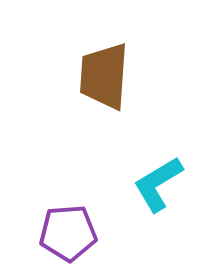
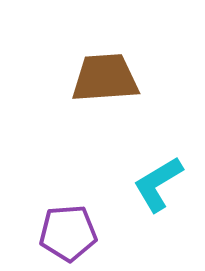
brown trapezoid: moved 1 px right, 2 px down; rotated 82 degrees clockwise
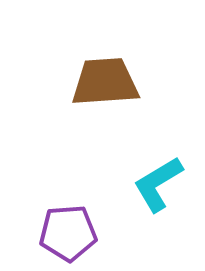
brown trapezoid: moved 4 px down
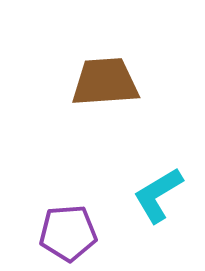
cyan L-shape: moved 11 px down
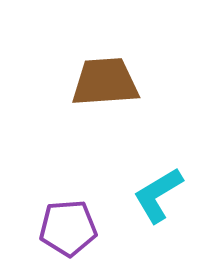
purple pentagon: moved 5 px up
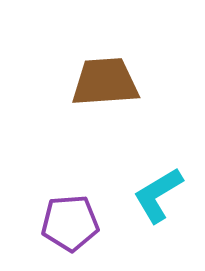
purple pentagon: moved 2 px right, 5 px up
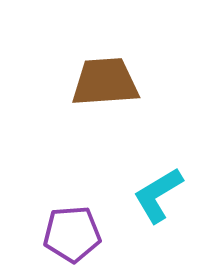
purple pentagon: moved 2 px right, 11 px down
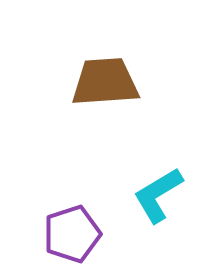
purple pentagon: rotated 14 degrees counterclockwise
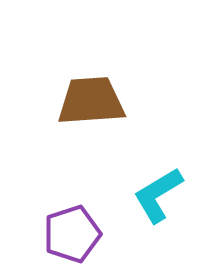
brown trapezoid: moved 14 px left, 19 px down
